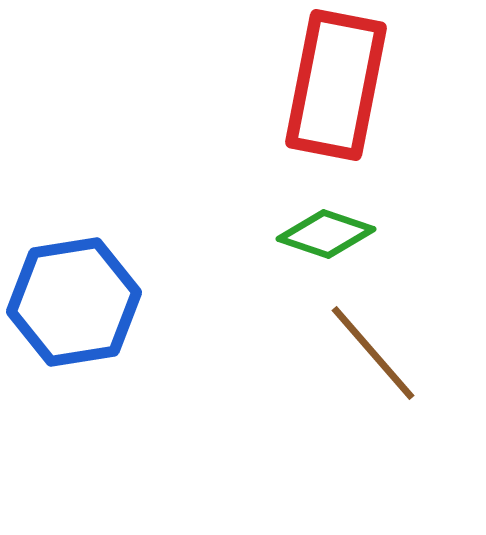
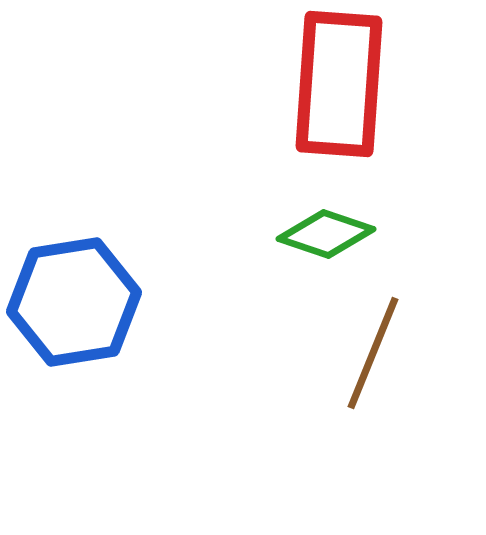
red rectangle: moved 3 px right, 1 px up; rotated 7 degrees counterclockwise
brown line: rotated 63 degrees clockwise
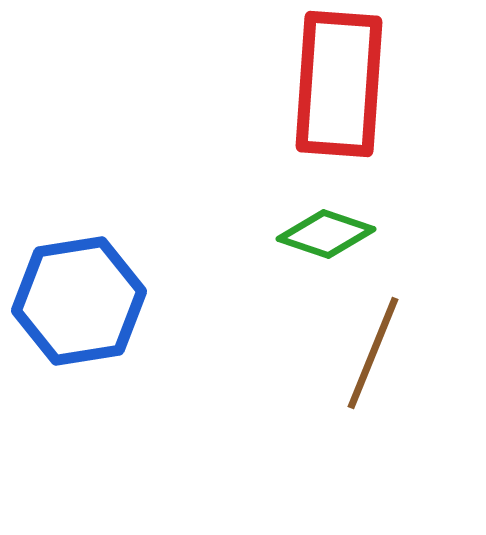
blue hexagon: moved 5 px right, 1 px up
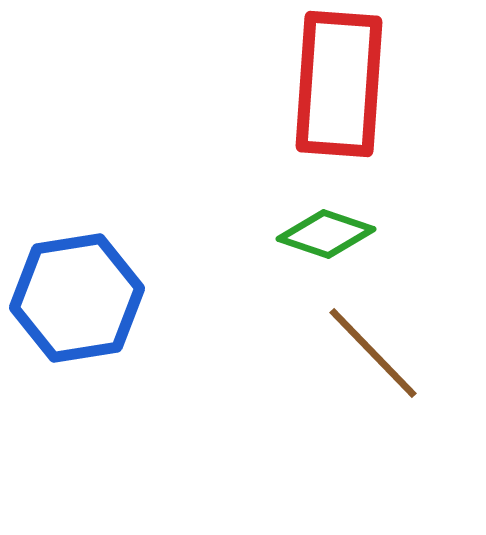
blue hexagon: moved 2 px left, 3 px up
brown line: rotated 66 degrees counterclockwise
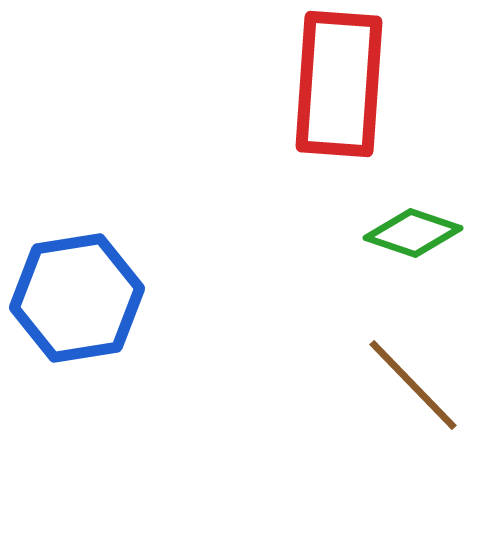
green diamond: moved 87 px right, 1 px up
brown line: moved 40 px right, 32 px down
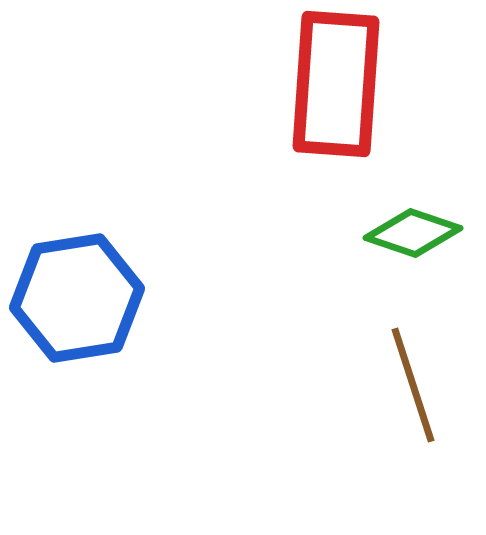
red rectangle: moved 3 px left
brown line: rotated 26 degrees clockwise
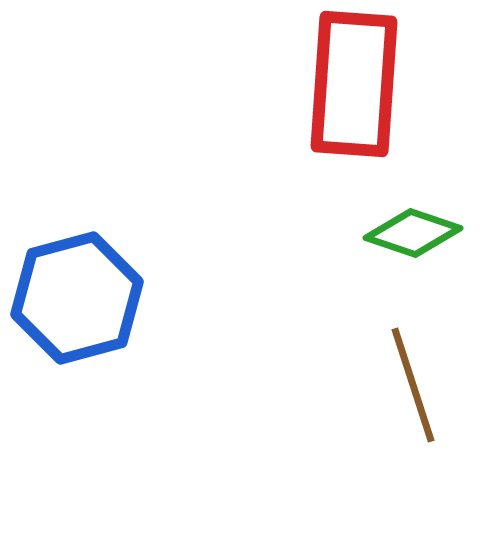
red rectangle: moved 18 px right
blue hexagon: rotated 6 degrees counterclockwise
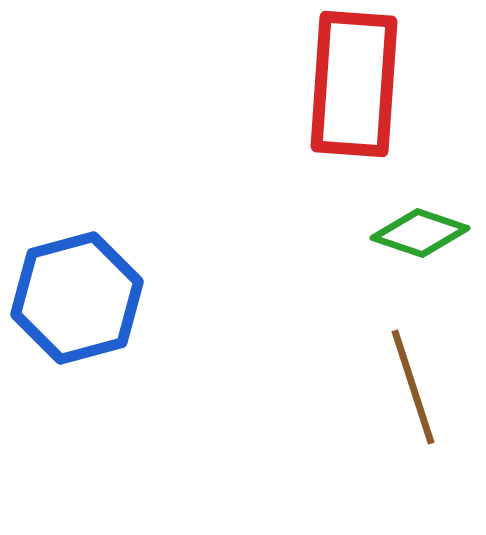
green diamond: moved 7 px right
brown line: moved 2 px down
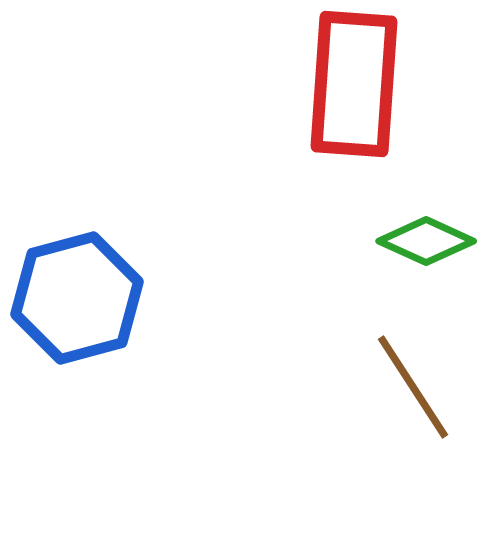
green diamond: moved 6 px right, 8 px down; rotated 6 degrees clockwise
brown line: rotated 15 degrees counterclockwise
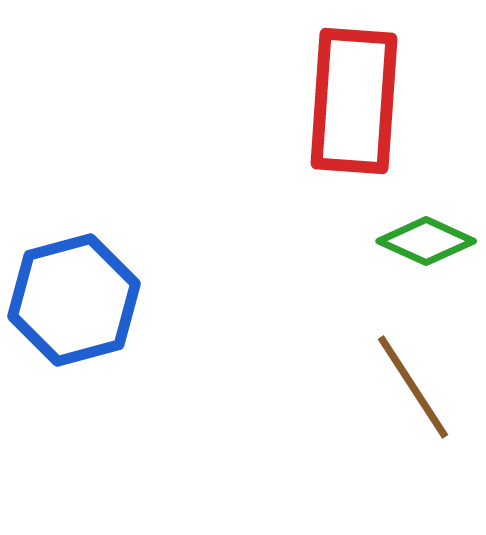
red rectangle: moved 17 px down
blue hexagon: moved 3 px left, 2 px down
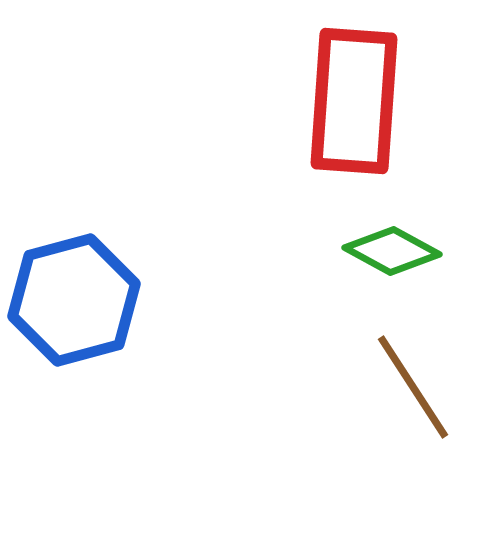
green diamond: moved 34 px left, 10 px down; rotated 4 degrees clockwise
